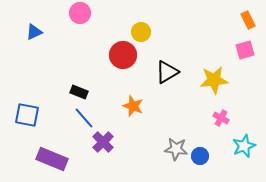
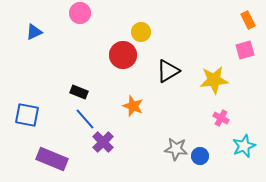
black triangle: moved 1 px right, 1 px up
blue line: moved 1 px right, 1 px down
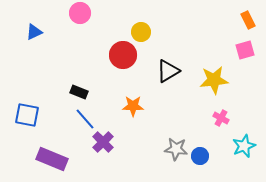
orange star: rotated 20 degrees counterclockwise
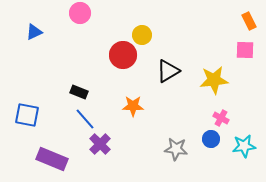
orange rectangle: moved 1 px right, 1 px down
yellow circle: moved 1 px right, 3 px down
pink square: rotated 18 degrees clockwise
purple cross: moved 3 px left, 2 px down
cyan star: rotated 15 degrees clockwise
blue circle: moved 11 px right, 17 px up
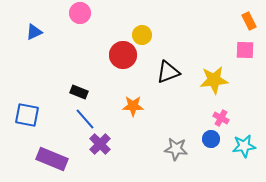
black triangle: moved 1 px down; rotated 10 degrees clockwise
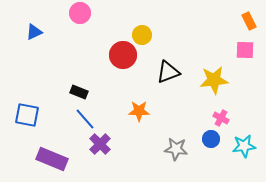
orange star: moved 6 px right, 5 px down
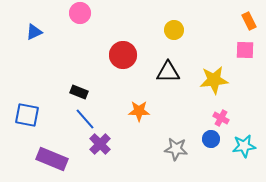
yellow circle: moved 32 px right, 5 px up
black triangle: rotated 20 degrees clockwise
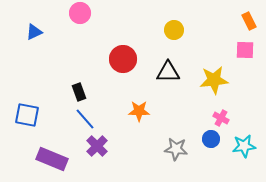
red circle: moved 4 px down
black rectangle: rotated 48 degrees clockwise
purple cross: moved 3 px left, 2 px down
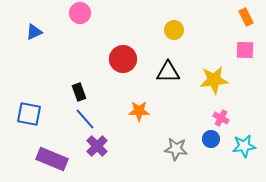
orange rectangle: moved 3 px left, 4 px up
blue square: moved 2 px right, 1 px up
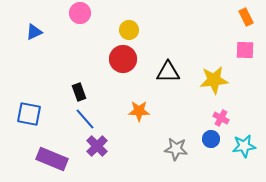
yellow circle: moved 45 px left
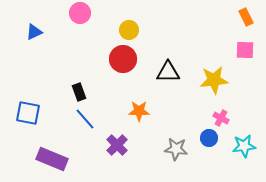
blue square: moved 1 px left, 1 px up
blue circle: moved 2 px left, 1 px up
purple cross: moved 20 px right, 1 px up
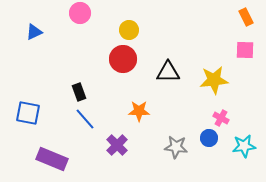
gray star: moved 2 px up
